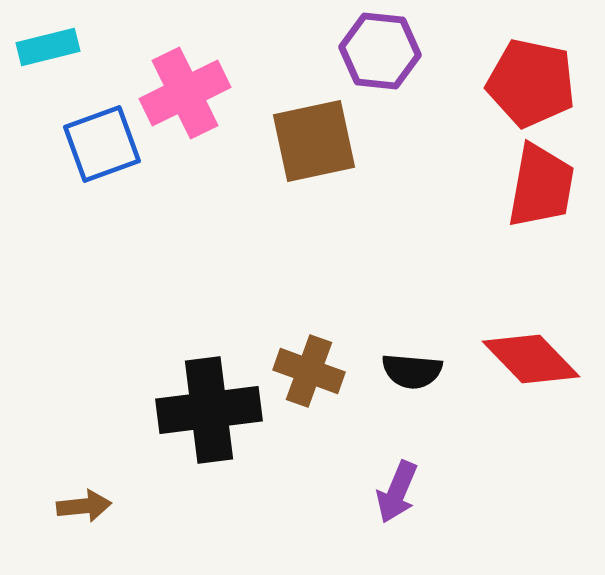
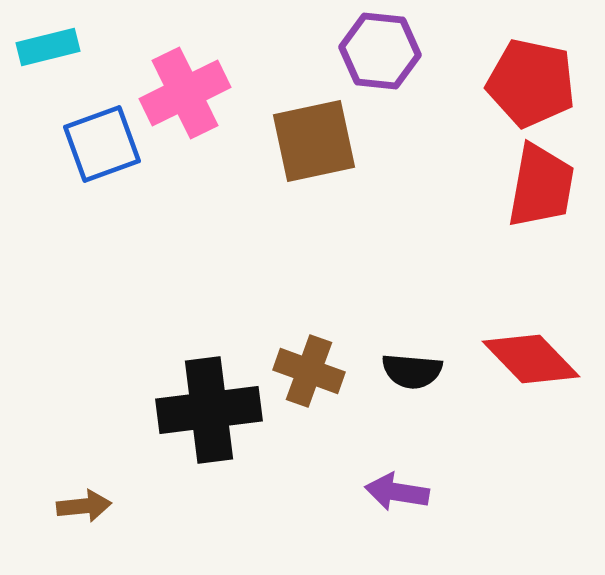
purple arrow: rotated 76 degrees clockwise
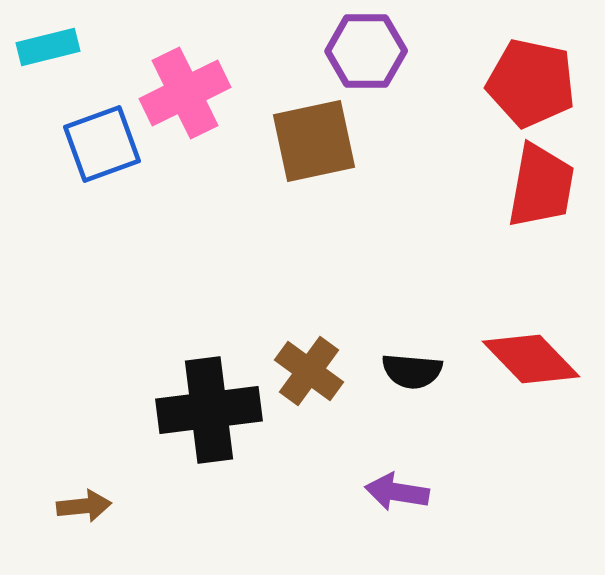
purple hexagon: moved 14 px left; rotated 6 degrees counterclockwise
brown cross: rotated 16 degrees clockwise
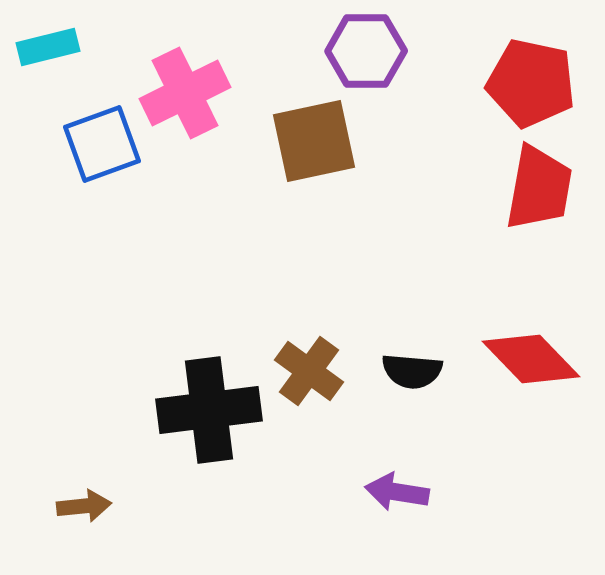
red trapezoid: moved 2 px left, 2 px down
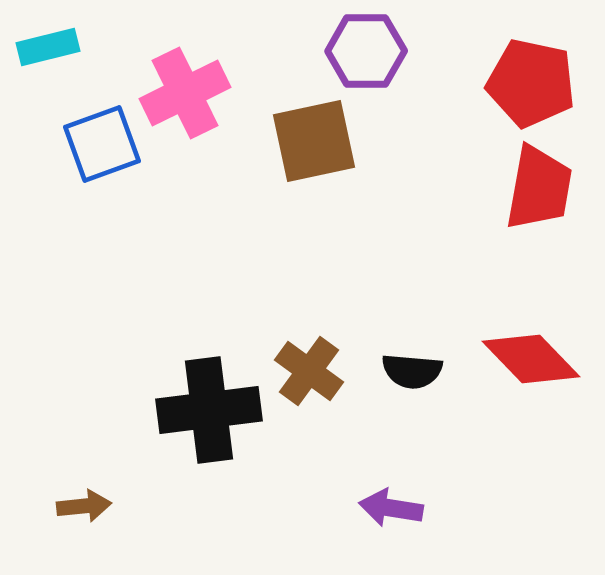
purple arrow: moved 6 px left, 16 px down
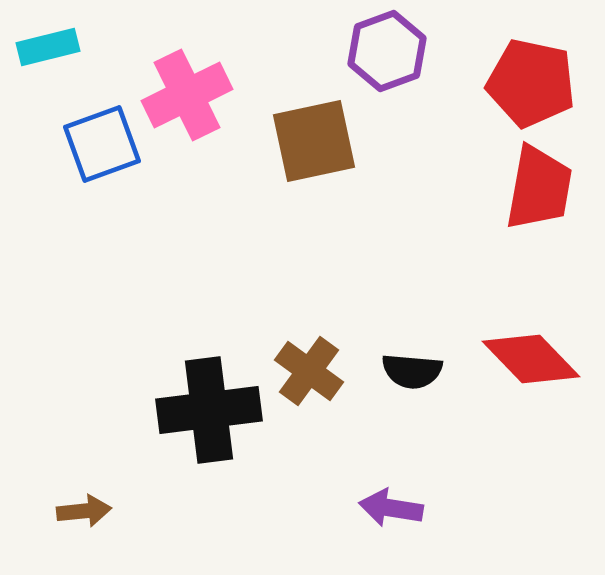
purple hexagon: moved 21 px right; rotated 20 degrees counterclockwise
pink cross: moved 2 px right, 2 px down
brown arrow: moved 5 px down
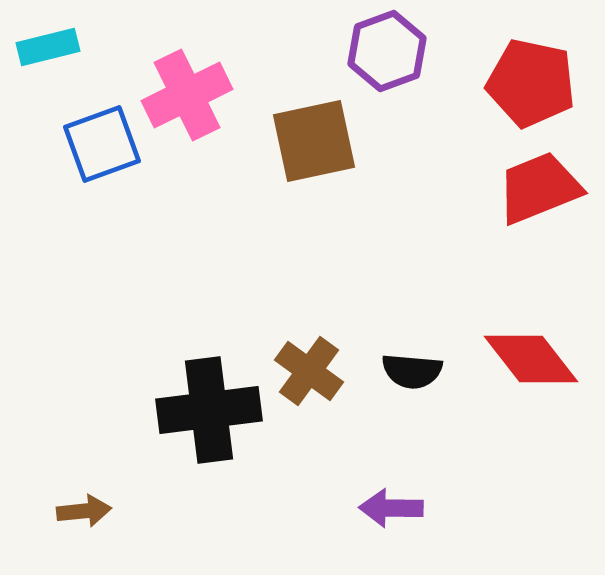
red trapezoid: rotated 122 degrees counterclockwise
red diamond: rotated 6 degrees clockwise
purple arrow: rotated 8 degrees counterclockwise
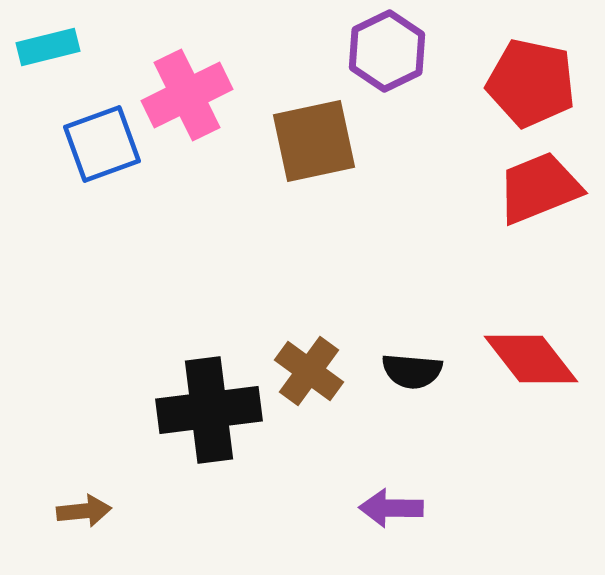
purple hexagon: rotated 6 degrees counterclockwise
